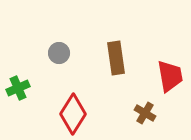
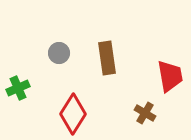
brown rectangle: moved 9 px left
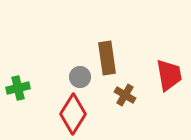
gray circle: moved 21 px right, 24 px down
red trapezoid: moved 1 px left, 1 px up
green cross: rotated 10 degrees clockwise
brown cross: moved 20 px left, 18 px up
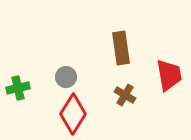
brown rectangle: moved 14 px right, 10 px up
gray circle: moved 14 px left
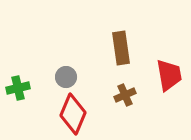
brown cross: rotated 35 degrees clockwise
red diamond: rotated 9 degrees counterclockwise
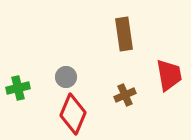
brown rectangle: moved 3 px right, 14 px up
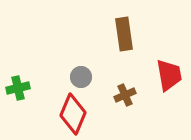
gray circle: moved 15 px right
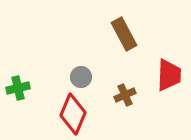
brown rectangle: rotated 20 degrees counterclockwise
red trapezoid: rotated 12 degrees clockwise
